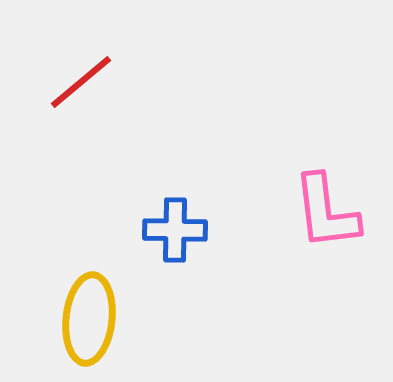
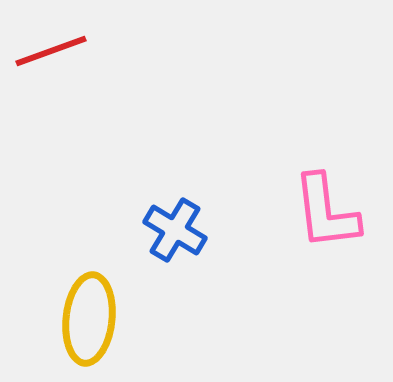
red line: moved 30 px left, 31 px up; rotated 20 degrees clockwise
blue cross: rotated 30 degrees clockwise
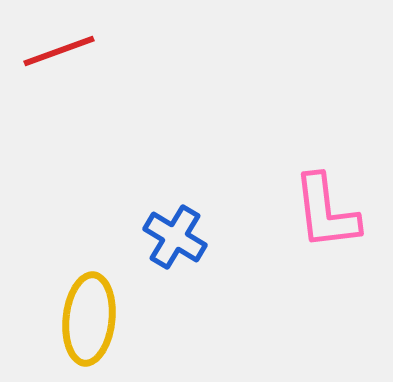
red line: moved 8 px right
blue cross: moved 7 px down
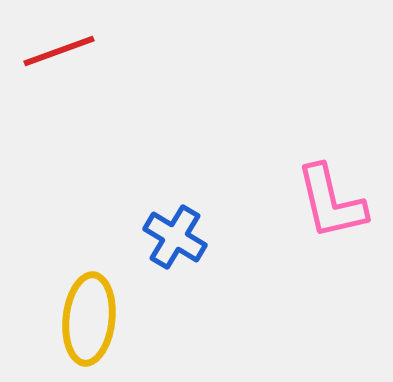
pink L-shape: moved 5 px right, 10 px up; rotated 6 degrees counterclockwise
